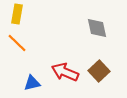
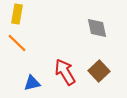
red arrow: rotated 36 degrees clockwise
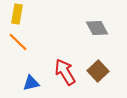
gray diamond: rotated 15 degrees counterclockwise
orange line: moved 1 px right, 1 px up
brown square: moved 1 px left
blue triangle: moved 1 px left
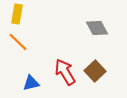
brown square: moved 3 px left
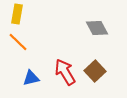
blue triangle: moved 5 px up
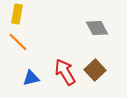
brown square: moved 1 px up
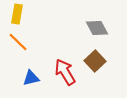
brown square: moved 9 px up
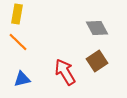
brown square: moved 2 px right; rotated 10 degrees clockwise
blue triangle: moved 9 px left, 1 px down
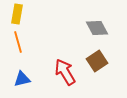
orange line: rotated 30 degrees clockwise
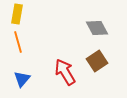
blue triangle: rotated 36 degrees counterclockwise
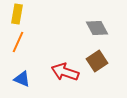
orange line: rotated 40 degrees clockwise
red arrow: rotated 40 degrees counterclockwise
blue triangle: rotated 48 degrees counterclockwise
